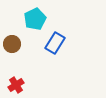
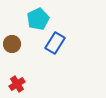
cyan pentagon: moved 3 px right
red cross: moved 1 px right, 1 px up
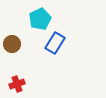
cyan pentagon: moved 2 px right
red cross: rotated 14 degrees clockwise
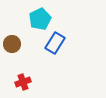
red cross: moved 6 px right, 2 px up
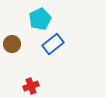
blue rectangle: moved 2 px left, 1 px down; rotated 20 degrees clockwise
red cross: moved 8 px right, 4 px down
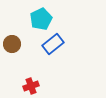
cyan pentagon: moved 1 px right
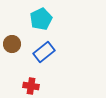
blue rectangle: moved 9 px left, 8 px down
red cross: rotated 28 degrees clockwise
